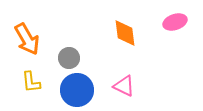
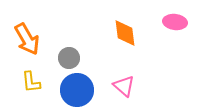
pink ellipse: rotated 25 degrees clockwise
pink triangle: rotated 15 degrees clockwise
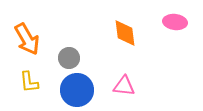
yellow L-shape: moved 2 px left
pink triangle: rotated 35 degrees counterclockwise
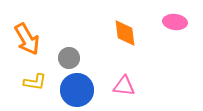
yellow L-shape: moved 6 px right; rotated 75 degrees counterclockwise
